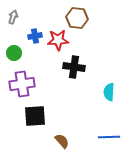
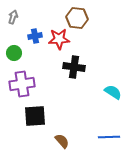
red star: moved 1 px right, 1 px up
cyan semicircle: moved 4 px right; rotated 120 degrees clockwise
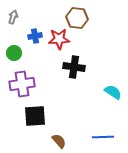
blue line: moved 6 px left
brown semicircle: moved 3 px left
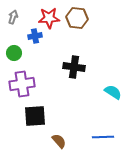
red star: moved 10 px left, 21 px up
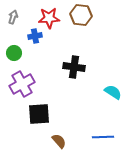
brown hexagon: moved 4 px right, 3 px up
purple cross: rotated 20 degrees counterclockwise
black square: moved 4 px right, 2 px up
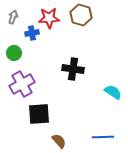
brown hexagon: rotated 10 degrees clockwise
blue cross: moved 3 px left, 3 px up
black cross: moved 1 px left, 2 px down
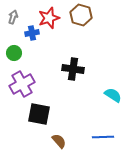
red star: rotated 15 degrees counterclockwise
cyan semicircle: moved 3 px down
black square: rotated 15 degrees clockwise
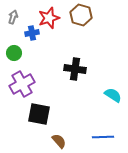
black cross: moved 2 px right
